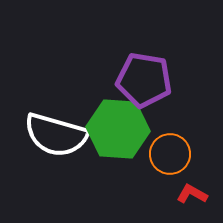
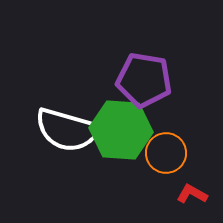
green hexagon: moved 3 px right, 1 px down
white semicircle: moved 11 px right, 5 px up
orange circle: moved 4 px left, 1 px up
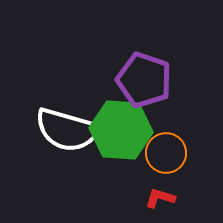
purple pentagon: rotated 10 degrees clockwise
red L-shape: moved 32 px left, 4 px down; rotated 12 degrees counterclockwise
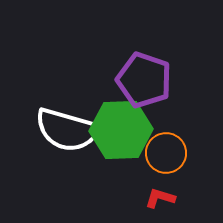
green hexagon: rotated 6 degrees counterclockwise
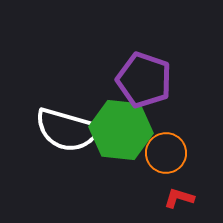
green hexagon: rotated 8 degrees clockwise
red L-shape: moved 19 px right
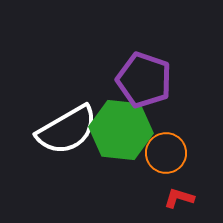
white semicircle: rotated 46 degrees counterclockwise
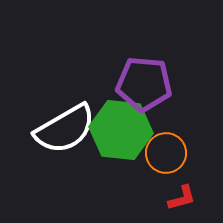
purple pentagon: moved 4 px down; rotated 14 degrees counterclockwise
white semicircle: moved 2 px left, 1 px up
red L-shape: moved 3 px right; rotated 148 degrees clockwise
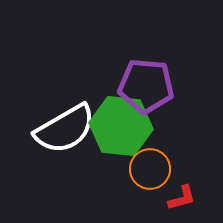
purple pentagon: moved 2 px right, 2 px down
green hexagon: moved 4 px up
orange circle: moved 16 px left, 16 px down
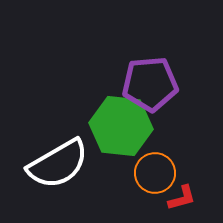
purple pentagon: moved 4 px right, 2 px up; rotated 10 degrees counterclockwise
white semicircle: moved 7 px left, 35 px down
orange circle: moved 5 px right, 4 px down
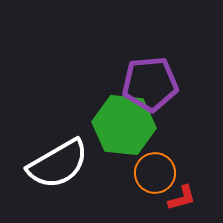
green hexagon: moved 3 px right, 1 px up
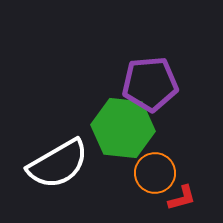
green hexagon: moved 1 px left, 3 px down
